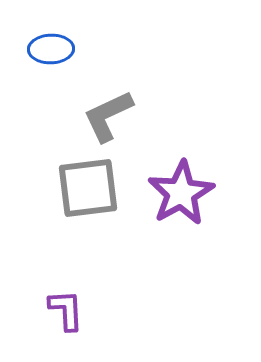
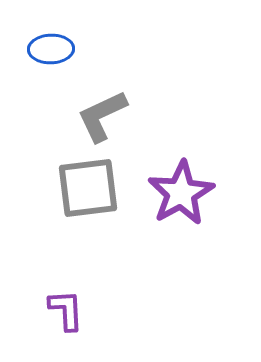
gray L-shape: moved 6 px left
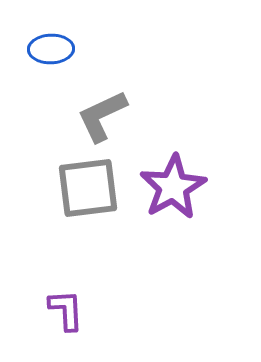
purple star: moved 8 px left, 6 px up
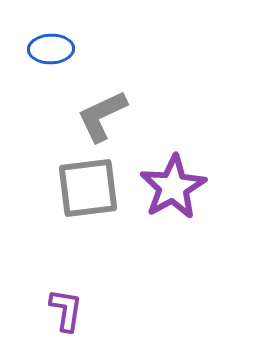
purple L-shape: rotated 12 degrees clockwise
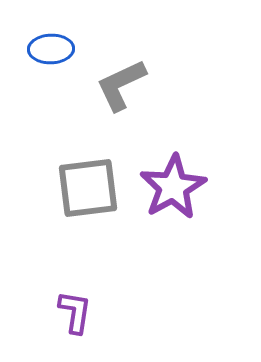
gray L-shape: moved 19 px right, 31 px up
purple L-shape: moved 9 px right, 2 px down
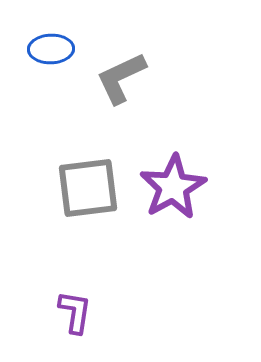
gray L-shape: moved 7 px up
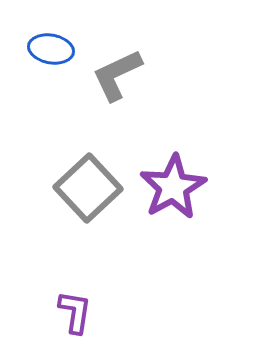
blue ellipse: rotated 12 degrees clockwise
gray L-shape: moved 4 px left, 3 px up
gray square: rotated 36 degrees counterclockwise
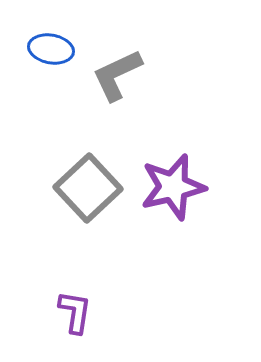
purple star: rotated 16 degrees clockwise
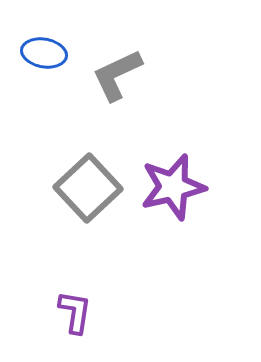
blue ellipse: moved 7 px left, 4 px down
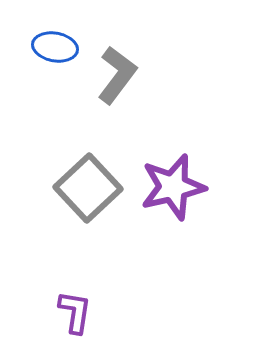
blue ellipse: moved 11 px right, 6 px up
gray L-shape: rotated 152 degrees clockwise
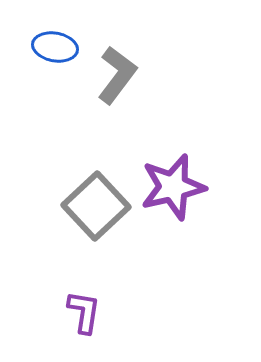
gray square: moved 8 px right, 18 px down
purple L-shape: moved 9 px right
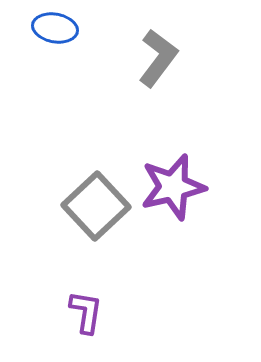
blue ellipse: moved 19 px up
gray L-shape: moved 41 px right, 17 px up
purple L-shape: moved 2 px right
